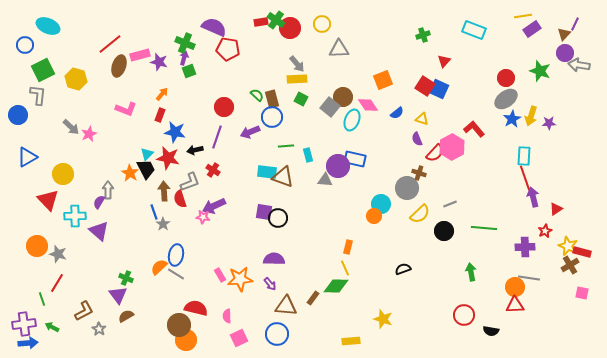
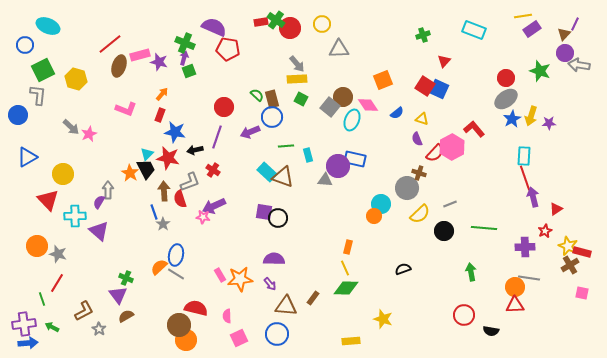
cyan rectangle at (267, 172): rotated 36 degrees clockwise
green diamond at (336, 286): moved 10 px right, 2 px down
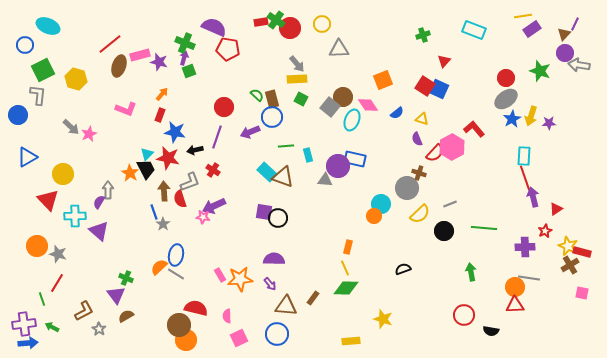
purple triangle at (118, 295): moved 2 px left
